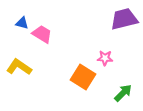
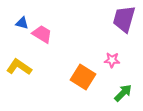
purple trapezoid: rotated 60 degrees counterclockwise
pink star: moved 7 px right, 2 px down
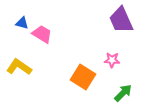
purple trapezoid: moved 3 px left, 1 px down; rotated 40 degrees counterclockwise
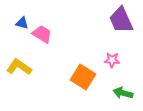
green arrow: rotated 120 degrees counterclockwise
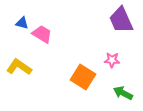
green arrow: rotated 12 degrees clockwise
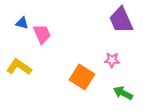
pink trapezoid: rotated 35 degrees clockwise
orange square: moved 1 px left
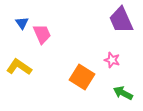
blue triangle: rotated 40 degrees clockwise
pink star: rotated 14 degrees clockwise
